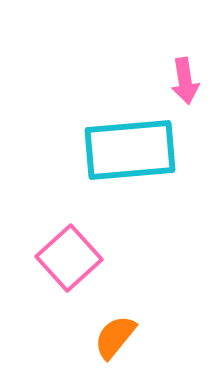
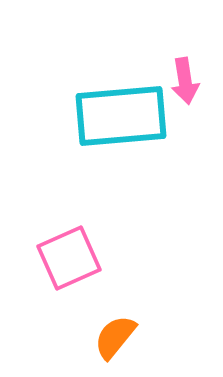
cyan rectangle: moved 9 px left, 34 px up
pink square: rotated 18 degrees clockwise
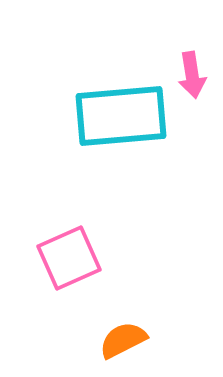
pink arrow: moved 7 px right, 6 px up
orange semicircle: moved 8 px right, 3 px down; rotated 24 degrees clockwise
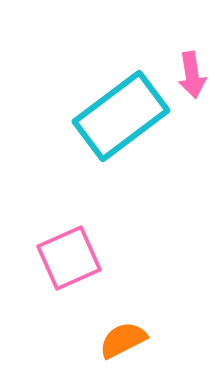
cyan rectangle: rotated 32 degrees counterclockwise
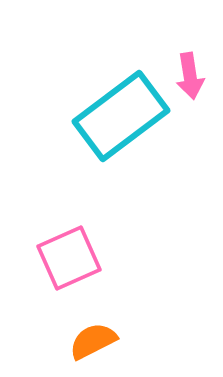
pink arrow: moved 2 px left, 1 px down
orange semicircle: moved 30 px left, 1 px down
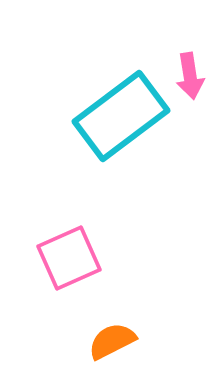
orange semicircle: moved 19 px right
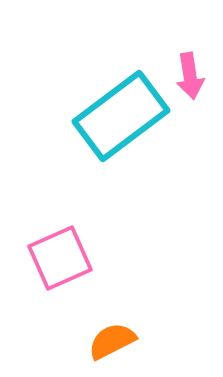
pink square: moved 9 px left
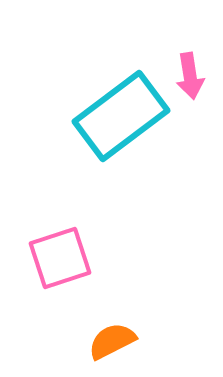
pink square: rotated 6 degrees clockwise
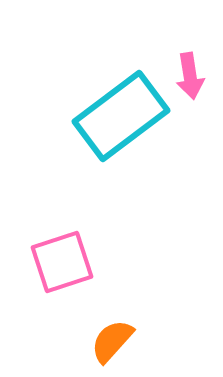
pink square: moved 2 px right, 4 px down
orange semicircle: rotated 21 degrees counterclockwise
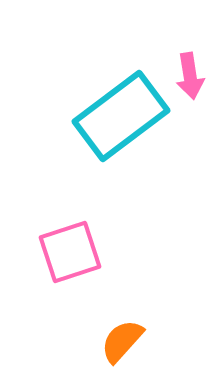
pink square: moved 8 px right, 10 px up
orange semicircle: moved 10 px right
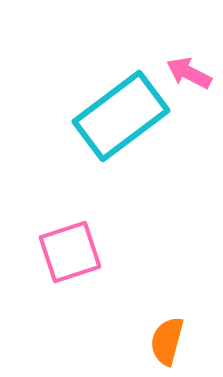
pink arrow: moved 1 px left, 3 px up; rotated 126 degrees clockwise
orange semicircle: moved 45 px right; rotated 27 degrees counterclockwise
